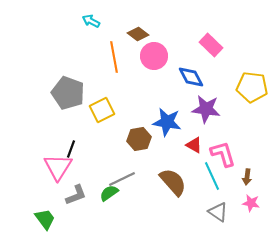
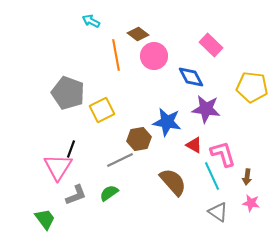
orange line: moved 2 px right, 2 px up
gray line: moved 2 px left, 19 px up
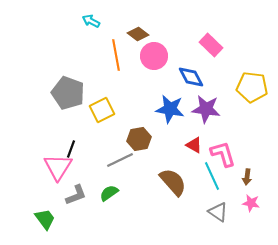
blue star: moved 3 px right, 13 px up
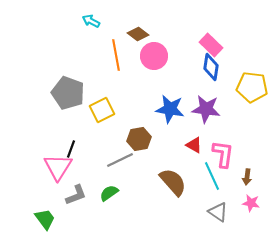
blue diamond: moved 20 px right, 10 px up; rotated 36 degrees clockwise
pink L-shape: rotated 24 degrees clockwise
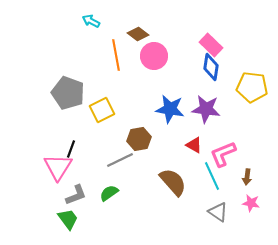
pink L-shape: rotated 120 degrees counterclockwise
green trapezoid: moved 23 px right
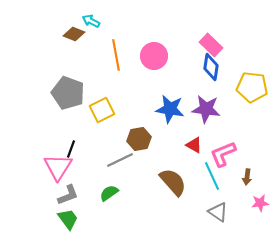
brown diamond: moved 64 px left; rotated 15 degrees counterclockwise
gray L-shape: moved 8 px left
pink star: moved 9 px right; rotated 18 degrees counterclockwise
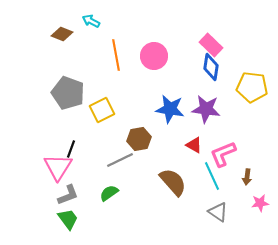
brown diamond: moved 12 px left
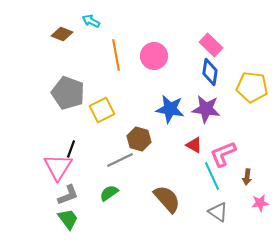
blue diamond: moved 1 px left, 5 px down
brown hexagon: rotated 25 degrees clockwise
brown semicircle: moved 6 px left, 17 px down
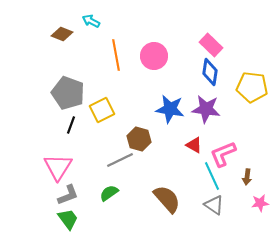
black line: moved 24 px up
gray triangle: moved 4 px left, 7 px up
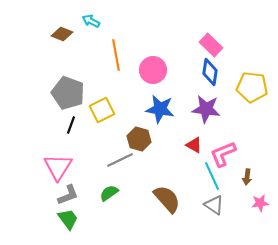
pink circle: moved 1 px left, 14 px down
blue star: moved 10 px left
